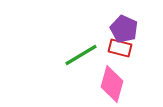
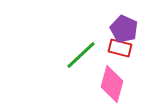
green line: rotated 12 degrees counterclockwise
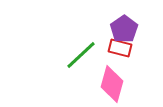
purple pentagon: rotated 12 degrees clockwise
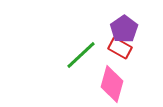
red rectangle: rotated 15 degrees clockwise
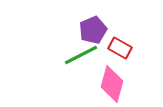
purple pentagon: moved 31 px left, 1 px down; rotated 12 degrees clockwise
green line: rotated 16 degrees clockwise
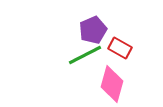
green line: moved 4 px right
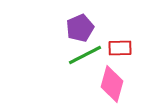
purple pentagon: moved 13 px left, 2 px up
red rectangle: rotated 30 degrees counterclockwise
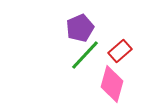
red rectangle: moved 3 px down; rotated 40 degrees counterclockwise
green line: rotated 20 degrees counterclockwise
